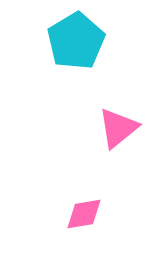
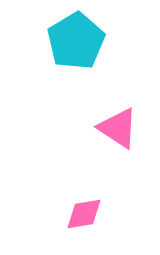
pink triangle: rotated 48 degrees counterclockwise
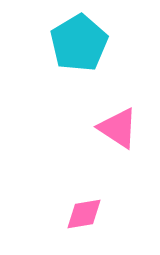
cyan pentagon: moved 3 px right, 2 px down
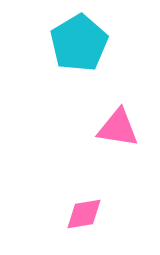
pink triangle: rotated 24 degrees counterclockwise
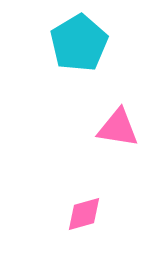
pink diamond: rotated 6 degrees counterclockwise
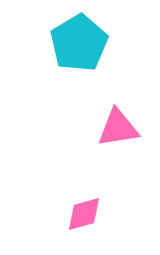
pink triangle: rotated 18 degrees counterclockwise
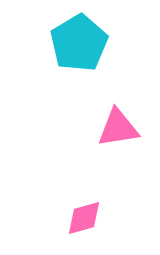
pink diamond: moved 4 px down
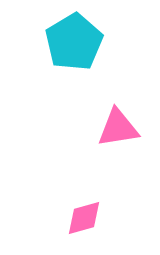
cyan pentagon: moved 5 px left, 1 px up
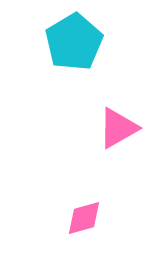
pink triangle: rotated 21 degrees counterclockwise
